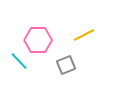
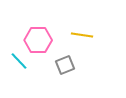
yellow line: moved 2 px left; rotated 35 degrees clockwise
gray square: moved 1 px left
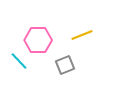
yellow line: rotated 30 degrees counterclockwise
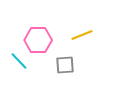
gray square: rotated 18 degrees clockwise
